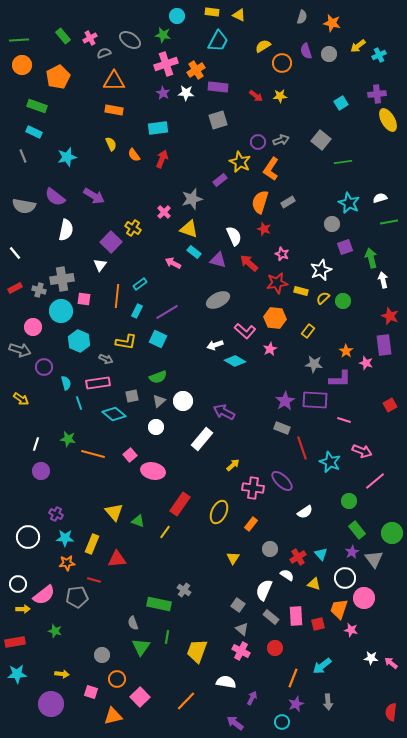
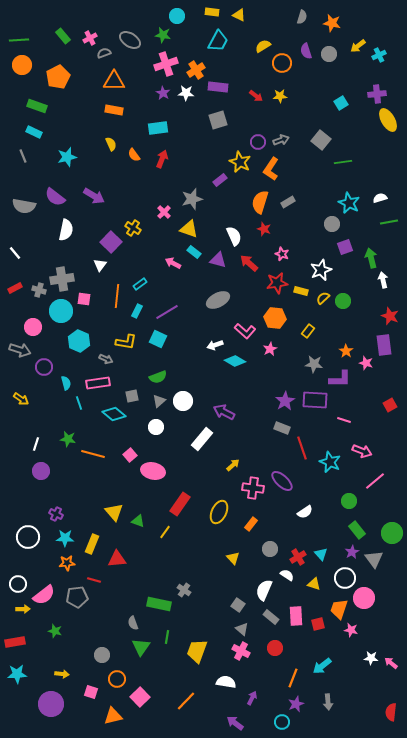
yellow triangle at (233, 558): rotated 16 degrees counterclockwise
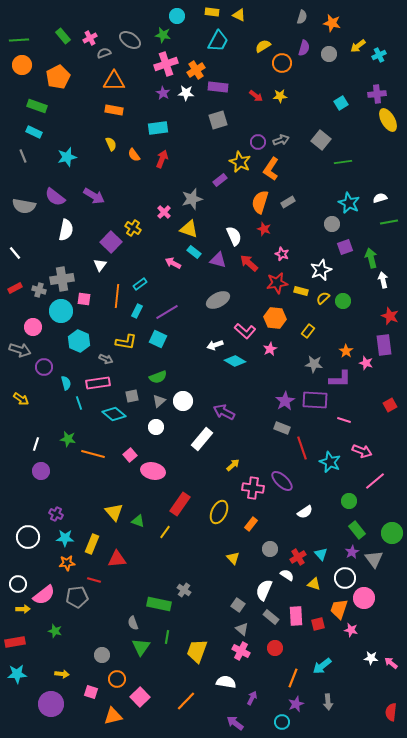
purple semicircle at (306, 51): moved 2 px left, 3 px up; rotated 147 degrees counterclockwise
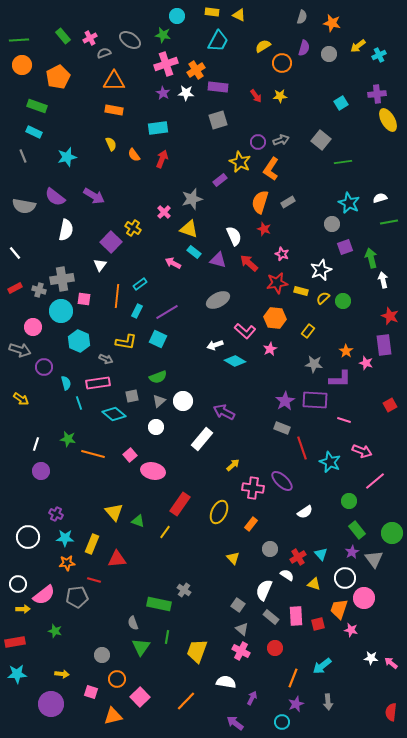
red arrow at (256, 96): rotated 16 degrees clockwise
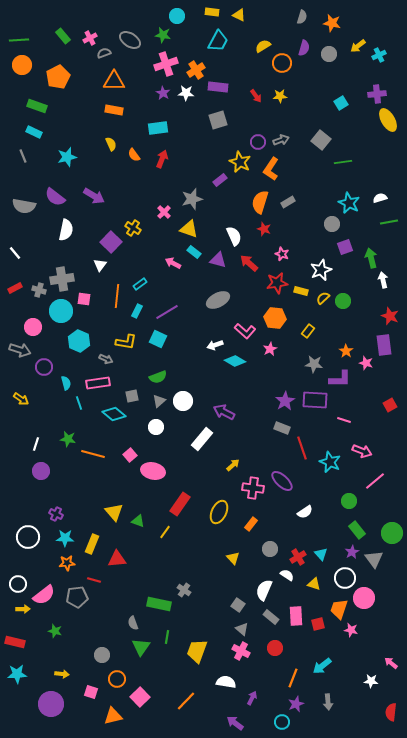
red rectangle at (15, 642): rotated 24 degrees clockwise
white star at (371, 658): moved 23 px down
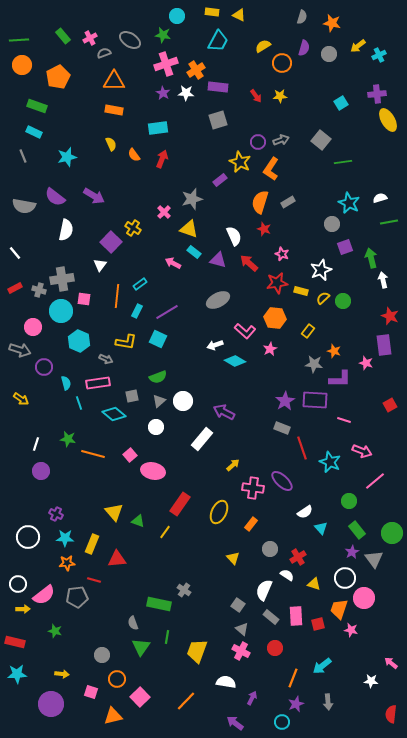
orange star at (346, 351): moved 12 px left; rotated 16 degrees counterclockwise
cyan triangle at (321, 554): moved 26 px up
red semicircle at (391, 712): moved 2 px down
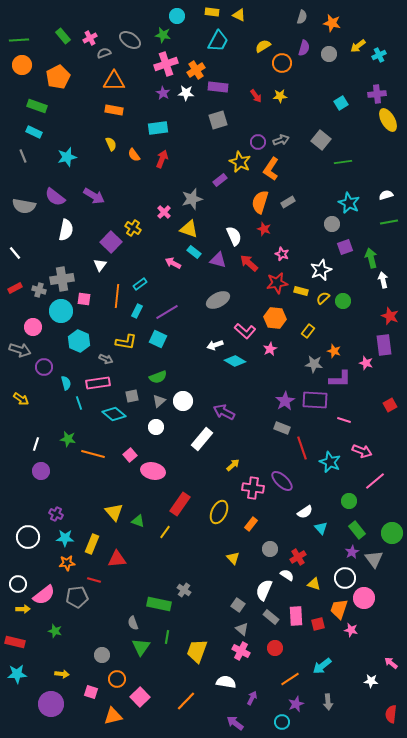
white semicircle at (380, 198): moved 6 px right, 3 px up
orange line at (293, 678): moved 3 px left, 1 px down; rotated 36 degrees clockwise
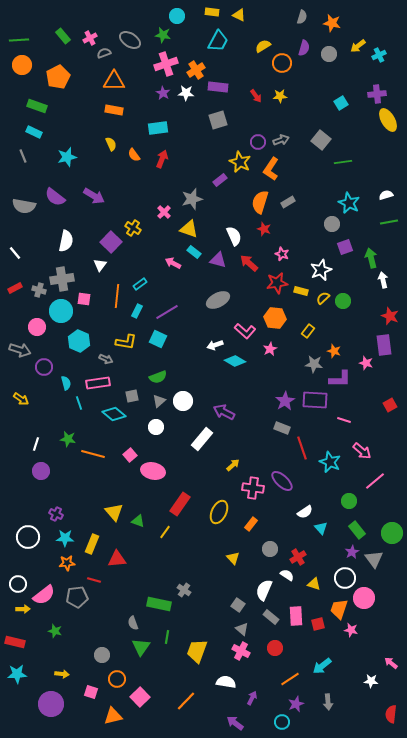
white semicircle at (66, 230): moved 11 px down
pink circle at (33, 327): moved 4 px right
pink arrow at (362, 451): rotated 18 degrees clockwise
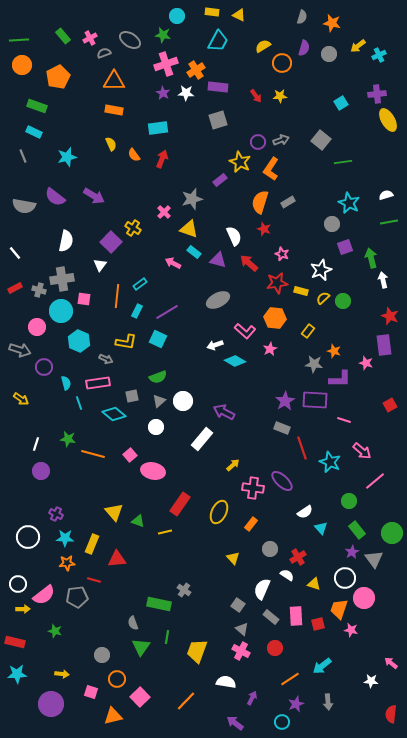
yellow line at (165, 532): rotated 40 degrees clockwise
white semicircle at (264, 590): moved 2 px left, 1 px up
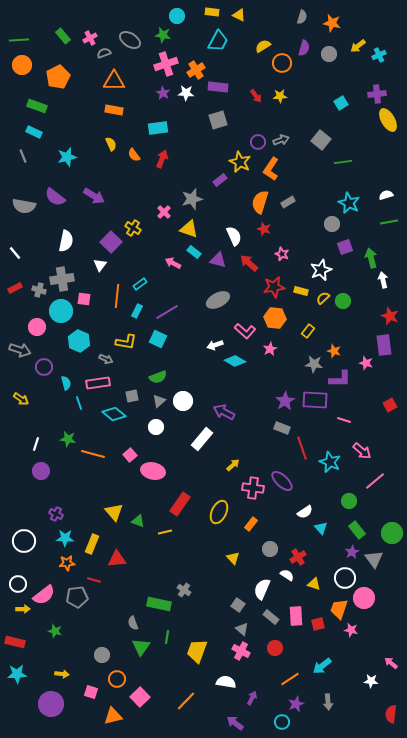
red star at (277, 283): moved 3 px left, 4 px down
white circle at (28, 537): moved 4 px left, 4 px down
